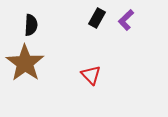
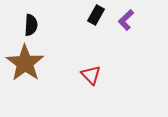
black rectangle: moved 1 px left, 3 px up
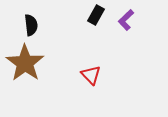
black semicircle: rotated 10 degrees counterclockwise
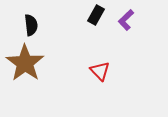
red triangle: moved 9 px right, 4 px up
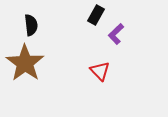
purple L-shape: moved 10 px left, 14 px down
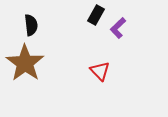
purple L-shape: moved 2 px right, 6 px up
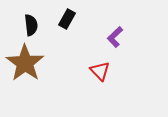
black rectangle: moved 29 px left, 4 px down
purple L-shape: moved 3 px left, 9 px down
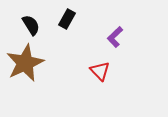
black semicircle: rotated 25 degrees counterclockwise
brown star: rotated 12 degrees clockwise
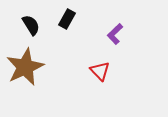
purple L-shape: moved 3 px up
brown star: moved 4 px down
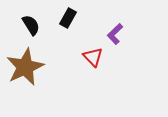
black rectangle: moved 1 px right, 1 px up
red triangle: moved 7 px left, 14 px up
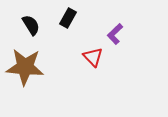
brown star: rotated 30 degrees clockwise
